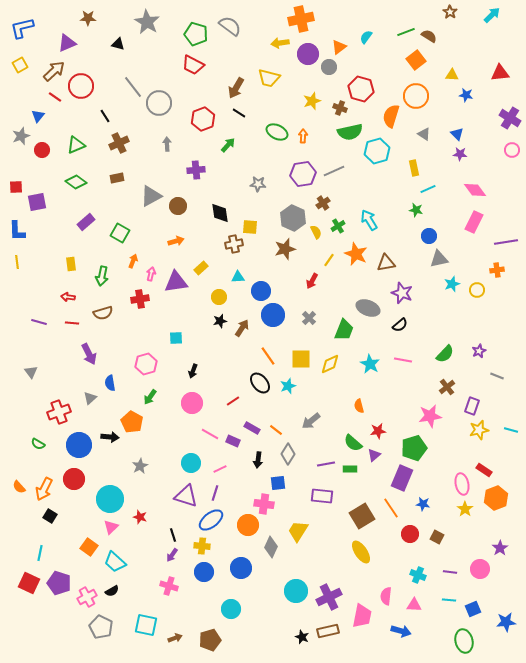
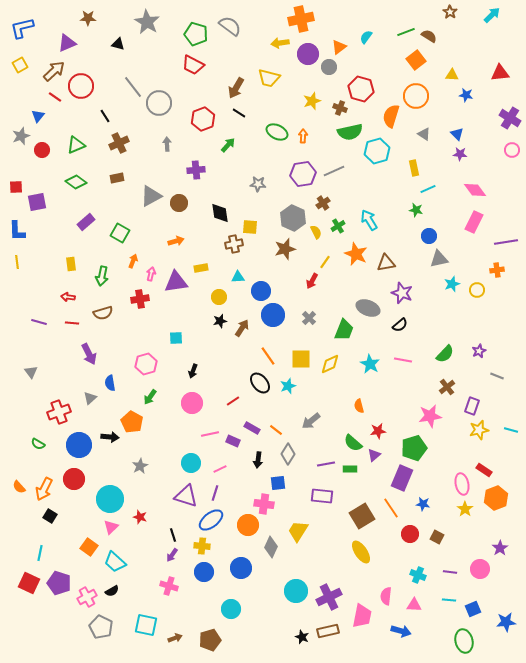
brown circle at (178, 206): moved 1 px right, 3 px up
yellow line at (329, 260): moved 4 px left, 2 px down
yellow rectangle at (201, 268): rotated 32 degrees clockwise
pink line at (210, 434): rotated 42 degrees counterclockwise
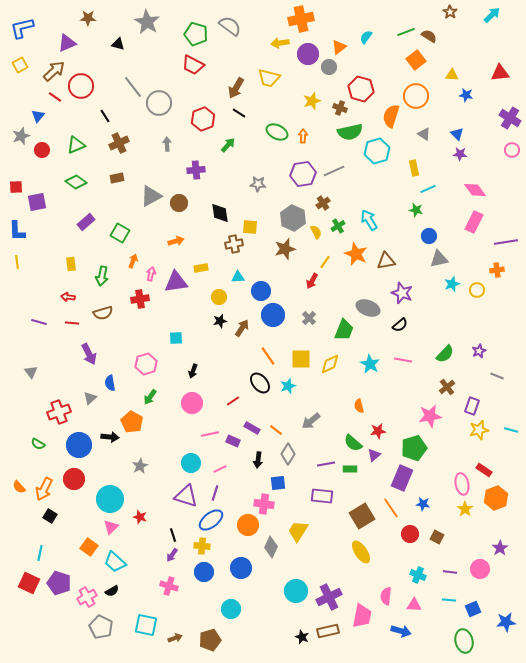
brown triangle at (386, 263): moved 2 px up
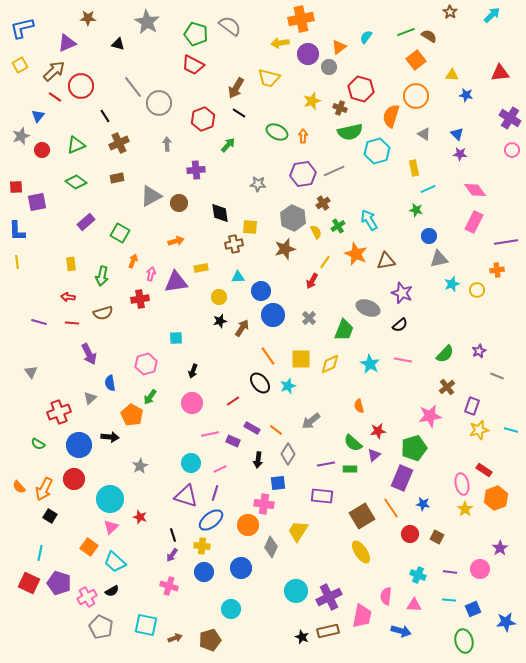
orange pentagon at (132, 422): moved 7 px up
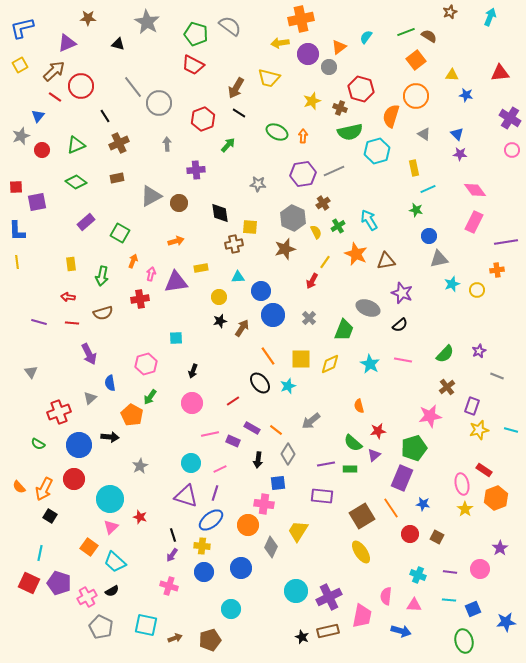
brown star at (450, 12): rotated 16 degrees clockwise
cyan arrow at (492, 15): moved 2 px left, 2 px down; rotated 24 degrees counterclockwise
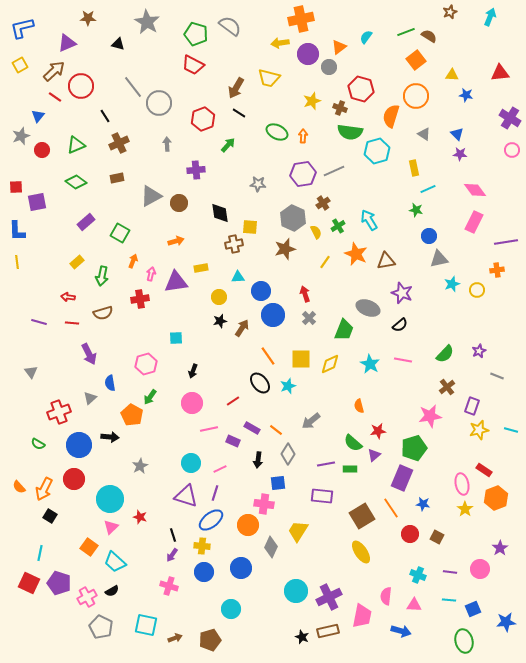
green semicircle at (350, 132): rotated 20 degrees clockwise
yellow rectangle at (71, 264): moved 6 px right, 2 px up; rotated 56 degrees clockwise
red arrow at (312, 281): moved 7 px left, 13 px down; rotated 133 degrees clockwise
pink line at (210, 434): moved 1 px left, 5 px up
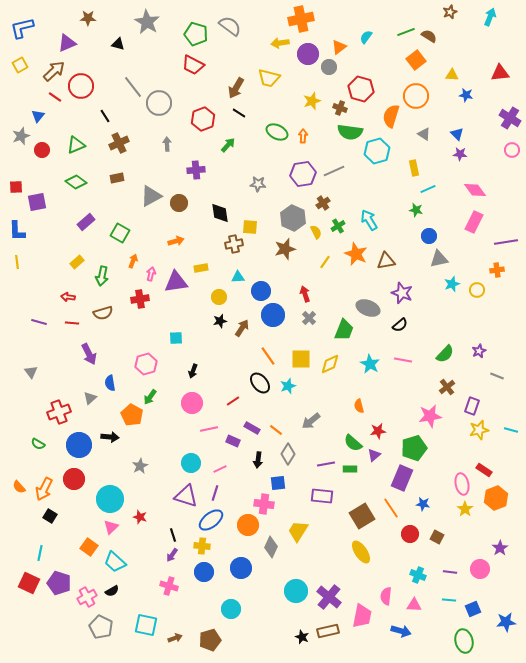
purple cross at (329, 597): rotated 25 degrees counterclockwise
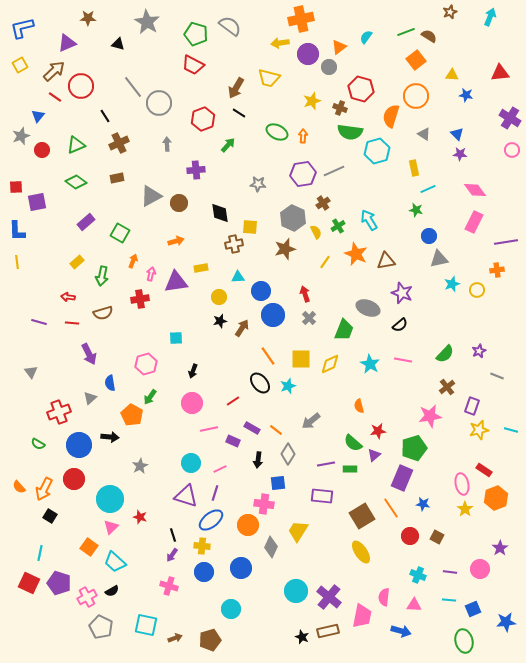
red circle at (410, 534): moved 2 px down
pink semicircle at (386, 596): moved 2 px left, 1 px down
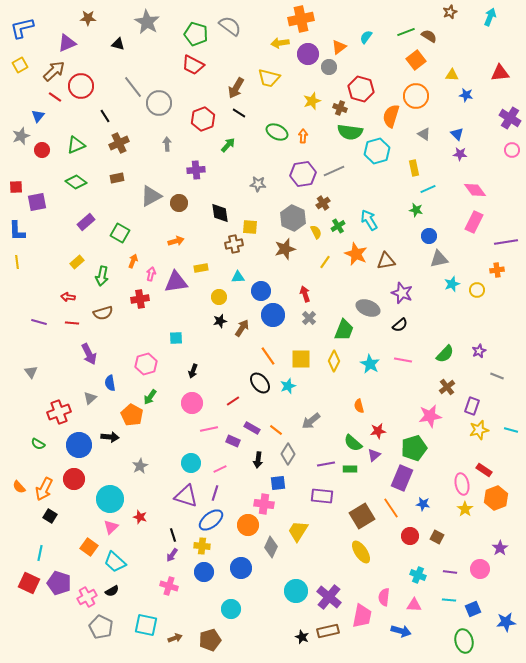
yellow diamond at (330, 364): moved 4 px right, 3 px up; rotated 40 degrees counterclockwise
